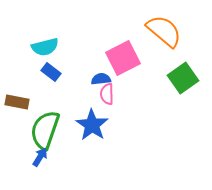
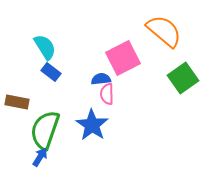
cyan semicircle: rotated 108 degrees counterclockwise
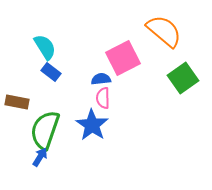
pink semicircle: moved 4 px left, 4 px down
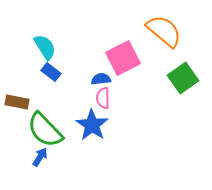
green semicircle: rotated 63 degrees counterclockwise
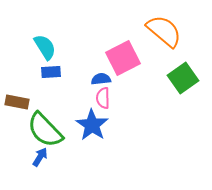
blue rectangle: rotated 42 degrees counterclockwise
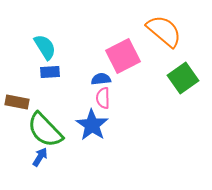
pink square: moved 2 px up
blue rectangle: moved 1 px left
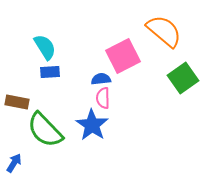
blue arrow: moved 26 px left, 6 px down
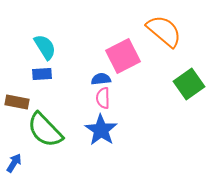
blue rectangle: moved 8 px left, 2 px down
green square: moved 6 px right, 6 px down
blue star: moved 9 px right, 5 px down
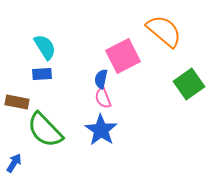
blue semicircle: rotated 72 degrees counterclockwise
pink semicircle: rotated 20 degrees counterclockwise
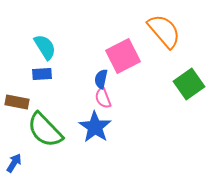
orange semicircle: rotated 9 degrees clockwise
blue star: moved 6 px left, 3 px up
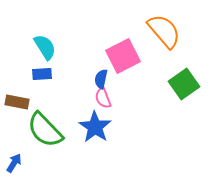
green square: moved 5 px left
